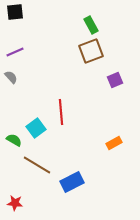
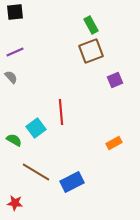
brown line: moved 1 px left, 7 px down
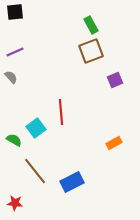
brown line: moved 1 px left, 1 px up; rotated 20 degrees clockwise
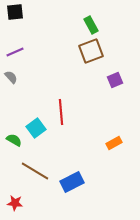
brown line: rotated 20 degrees counterclockwise
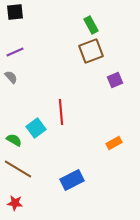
brown line: moved 17 px left, 2 px up
blue rectangle: moved 2 px up
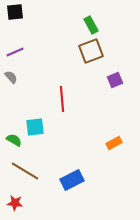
red line: moved 1 px right, 13 px up
cyan square: moved 1 px left, 1 px up; rotated 30 degrees clockwise
brown line: moved 7 px right, 2 px down
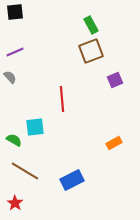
gray semicircle: moved 1 px left
red star: rotated 28 degrees clockwise
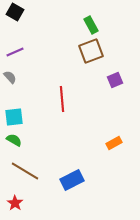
black square: rotated 36 degrees clockwise
cyan square: moved 21 px left, 10 px up
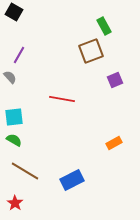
black square: moved 1 px left
green rectangle: moved 13 px right, 1 px down
purple line: moved 4 px right, 3 px down; rotated 36 degrees counterclockwise
red line: rotated 75 degrees counterclockwise
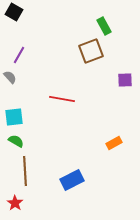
purple square: moved 10 px right; rotated 21 degrees clockwise
green semicircle: moved 2 px right, 1 px down
brown line: rotated 56 degrees clockwise
